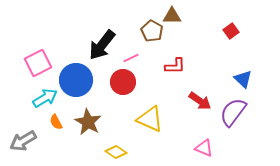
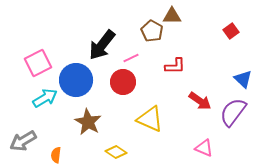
orange semicircle: moved 33 px down; rotated 35 degrees clockwise
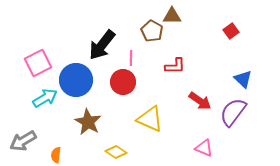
pink line: rotated 63 degrees counterclockwise
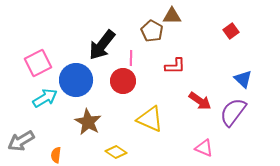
red circle: moved 1 px up
gray arrow: moved 2 px left
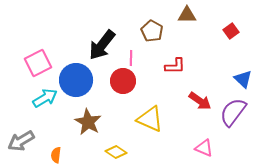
brown triangle: moved 15 px right, 1 px up
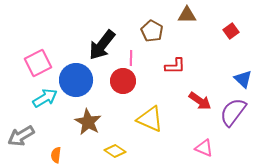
gray arrow: moved 5 px up
yellow diamond: moved 1 px left, 1 px up
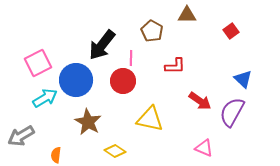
purple semicircle: moved 1 px left; rotated 8 degrees counterclockwise
yellow triangle: rotated 12 degrees counterclockwise
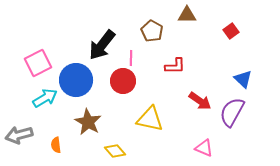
gray arrow: moved 2 px left, 1 px up; rotated 16 degrees clockwise
yellow diamond: rotated 15 degrees clockwise
orange semicircle: moved 10 px up; rotated 14 degrees counterclockwise
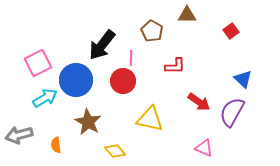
red arrow: moved 1 px left, 1 px down
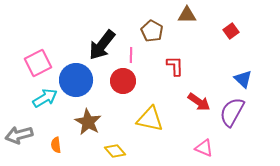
pink line: moved 3 px up
red L-shape: rotated 90 degrees counterclockwise
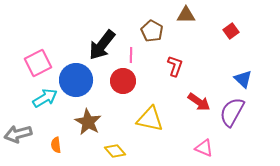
brown triangle: moved 1 px left
red L-shape: rotated 20 degrees clockwise
gray arrow: moved 1 px left, 1 px up
